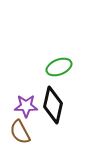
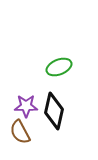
black diamond: moved 1 px right, 6 px down
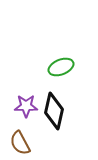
green ellipse: moved 2 px right
brown semicircle: moved 11 px down
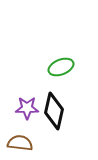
purple star: moved 1 px right, 2 px down
brown semicircle: rotated 125 degrees clockwise
